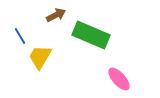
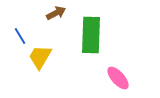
brown arrow: moved 2 px up
green rectangle: rotated 69 degrees clockwise
pink ellipse: moved 1 px left, 1 px up
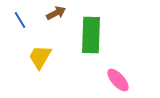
blue line: moved 16 px up
pink ellipse: moved 2 px down
